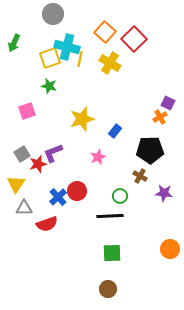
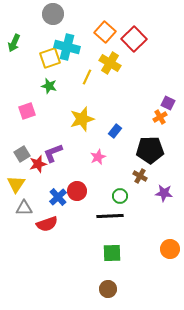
yellow line: moved 7 px right, 18 px down; rotated 14 degrees clockwise
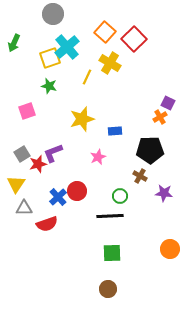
cyan cross: rotated 35 degrees clockwise
blue rectangle: rotated 48 degrees clockwise
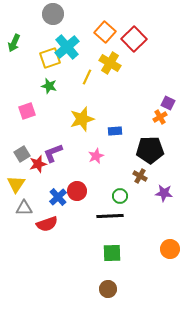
pink star: moved 2 px left, 1 px up
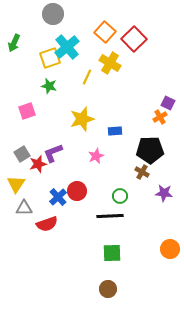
brown cross: moved 2 px right, 4 px up
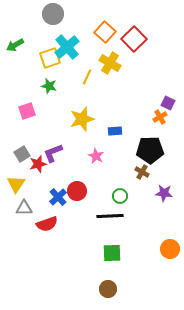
green arrow: moved 1 px right, 2 px down; rotated 36 degrees clockwise
pink star: rotated 21 degrees counterclockwise
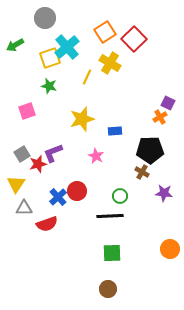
gray circle: moved 8 px left, 4 px down
orange square: rotated 15 degrees clockwise
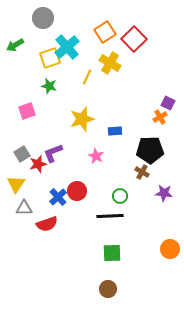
gray circle: moved 2 px left
